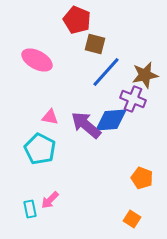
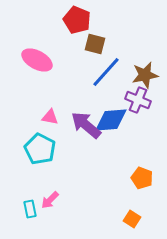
purple cross: moved 5 px right, 1 px down
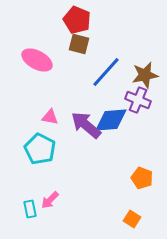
brown square: moved 16 px left
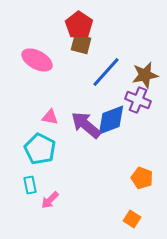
red pentagon: moved 2 px right, 5 px down; rotated 12 degrees clockwise
brown square: moved 2 px right
blue diamond: rotated 16 degrees counterclockwise
cyan rectangle: moved 24 px up
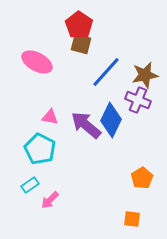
pink ellipse: moved 2 px down
blue diamond: rotated 44 degrees counterclockwise
orange pentagon: rotated 20 degrees clockwise
cyan rectangle: rotated 66 degrees clockwise
orange square: rotated 24 degrees counterclockwise
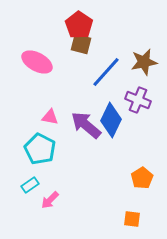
brown star: moved 1 px left, 13 px up
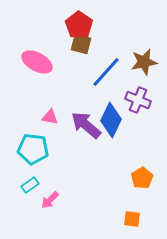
cyan pentagon: moved 7 px left; rotated 20 degrees counterclockwise
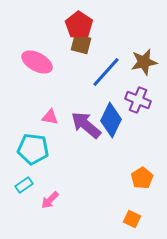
cyan rectangle: moved 6 px left
orange square: rotated 18 degrees clockwise
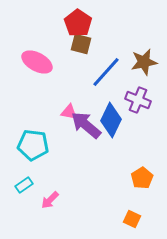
red pentagon: moved 1 px left, 2 px up
pink triangle: moved 19 px right, 5 px up
cyan pentagon: moved 4 px up
